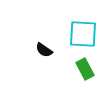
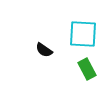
green rectangle: moved 2 px right
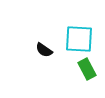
cyan square: moved 4 px left, 5 px down
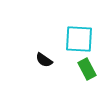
black semicircle: moved 10 px down
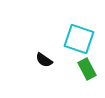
cyan square: rotated 16 degrees clockwise
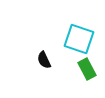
black semicircle: rotated 30 degrees clockwise
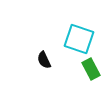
green rectangle: moved 4 px right
